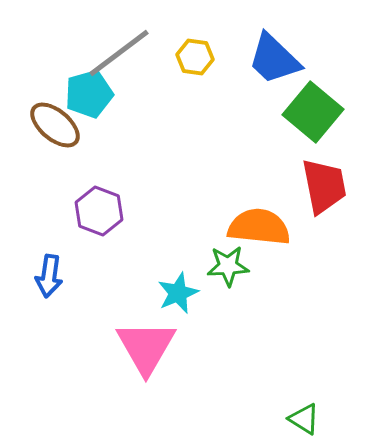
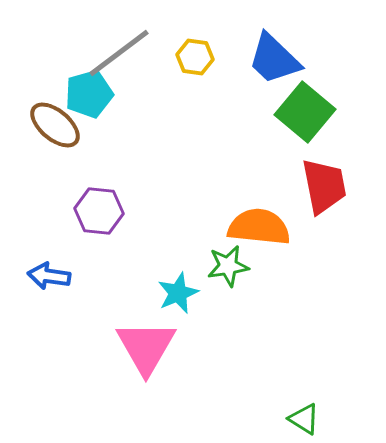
green square: moved 8 px left
purple hexagon: rotated 15 degrees counterclockwise
green star: rotated 6 degrees counterclockwise
blue arrow: rotated 90 degrees clockwise
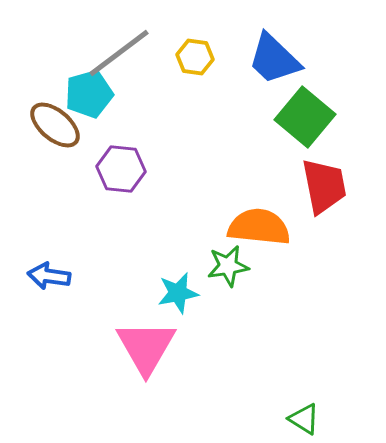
green square: moved 5 px down
purple hexagon: moved 22 px right, 42 px up
cyan star: rotated 12 degrees clockwise
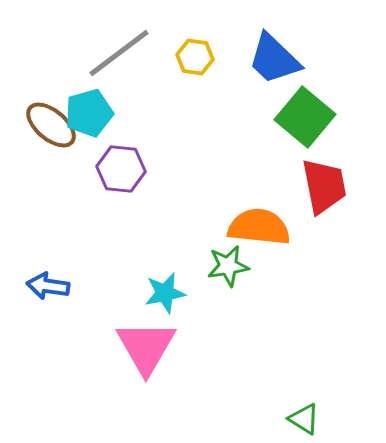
cyan pentagon: moved 19 px down
brown ellipse: moved 4 px left
blue arrow: moved 1 px left, 10 px down
cyan star: moved 13 px left
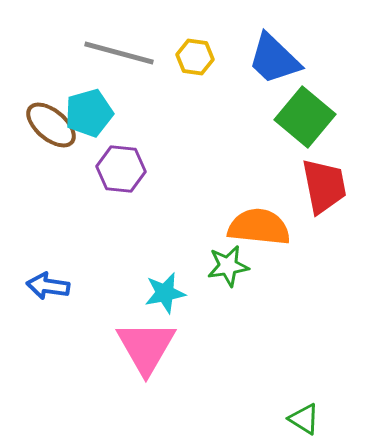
gray line: rotated 52 degrees clockwise
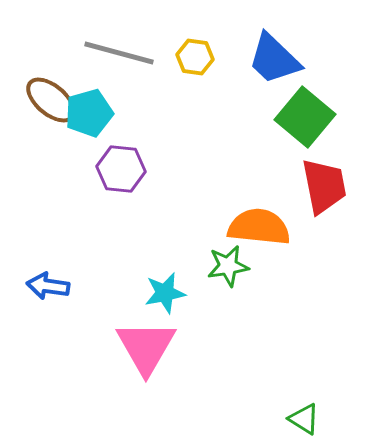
brown ellipse: moved 25 px up
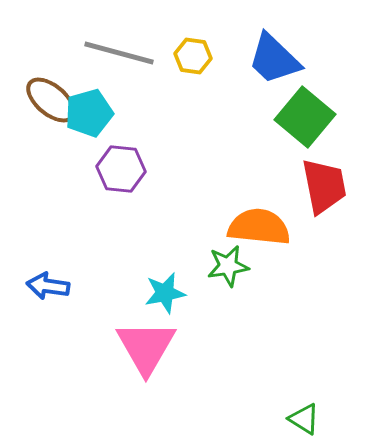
yellow hexagon: moved 2 px left, 1 px up
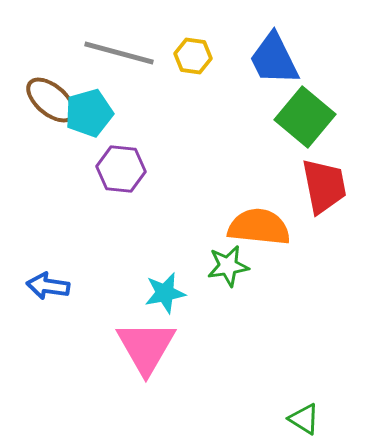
blue trapezoid: rotated 20 degrees clockwise
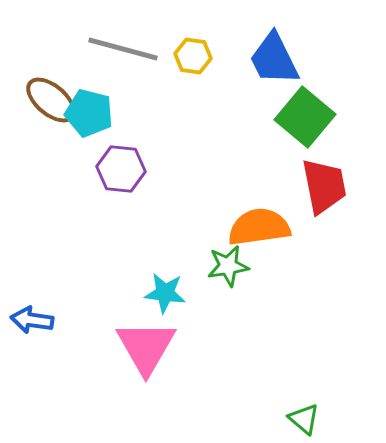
gray line: moved 4 px right, 4 px up
cyan pentagon: rotated 30 degrees clockwise
orange semicircle: rotated 14 degrees counterclockwise
blue arrow: moved 16 px left, 34 px down
cyan star: rotated 18 degrees clockwise
green triangle: rotated 8 degrees clockwise
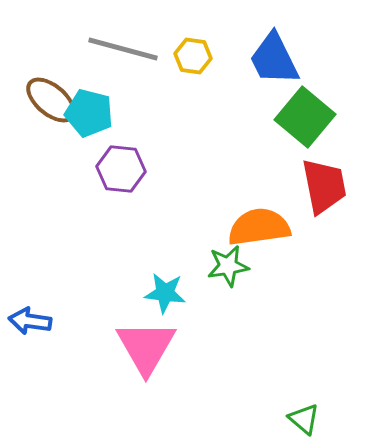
blue arrow: moved 2 px left, 1 px down
